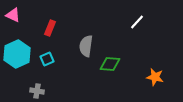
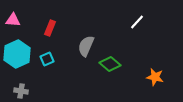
pink triangle: moved 5 px down; rotated 21 degrees counterclockwise
gray semicircle: rotated 15 degrees clockwise
green diamond: rotated 35 degrees clockwise
gray cross: moved 16 px left
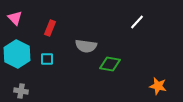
pink triangle: moved 2 px right, 2 px up; rotated 42 degrees clockwise
gray semicircle: rotated 105 degrees counterclockwise
cyan hexagon: rotated 8 degrees counterclockwise
cyan square: rotated 24 degrees clockwise
green diamond: rotated 30 degrees counterclockwise
orange star: moved 3 px right, 9 px down
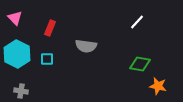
green diamond: moved 30 px right
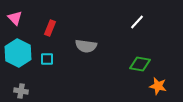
cyan hexagon: moved 1 px right, 1 px up
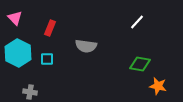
gray cross: moved 9 px right, 1 px down
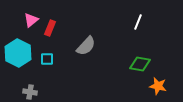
pink triangle: moved 16 px right, 2 px down; rotated 35 degrees clockwise
white line: moved 1 px right; rotated 21 degrees counterclockwise
gray semicircle: rotated 55 degrees counterclockwise
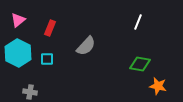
pink triangle: moved 13 px left
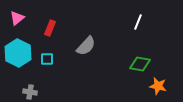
pink triangle: moved 1 px left, 2 px up
